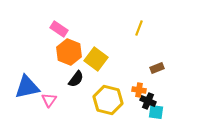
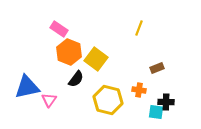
black cross: moved 18 px right, 1 px down; rotated 21 degrees counterclockwise
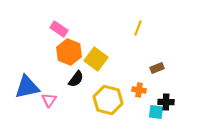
yellow line: moved 1 px left
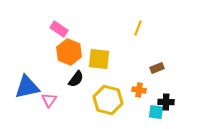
yellow square: moved 3 px right; rotated 30 degrees counterclockwise
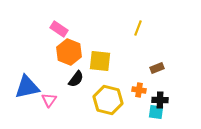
yellow square: moved 1 px right, 2 px down
black cross: moved 6 px left, 2 px up
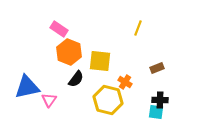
orange cross: moved 14 px left, 8 px up; rotated 24 degrees clockwise
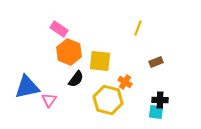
brown rectangle: moved 1 px left, 6 px up
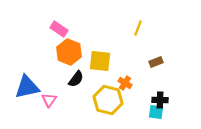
orange cross: moved 1 px down
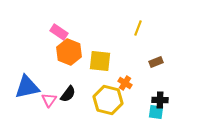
pink rectangle: moved 3 px down
black semicircle: moved 8 px left, 15 px down
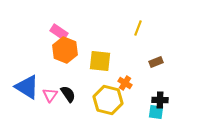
orange hexagon: moved 4 px left, 2 px up
blue triangle: rotated 44 degrees clockwise
black semicircle: rotated 72 degrees counterclockwise
pink triangle: moved 1 px right, 5 px up
